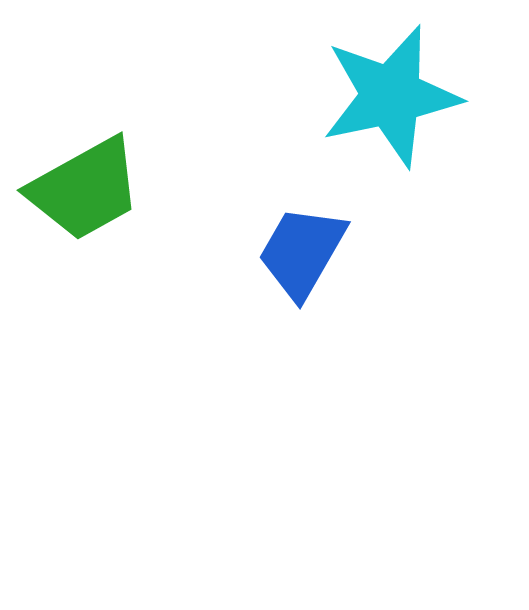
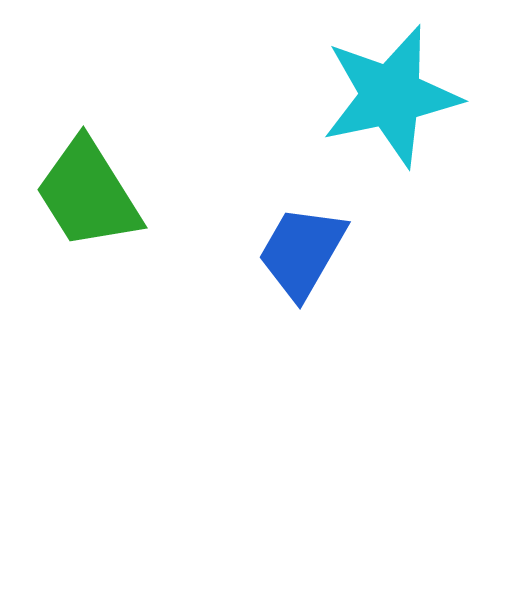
green trapezoid: moved 3 px right, 5 px down; rotated 87 degrees clockwise
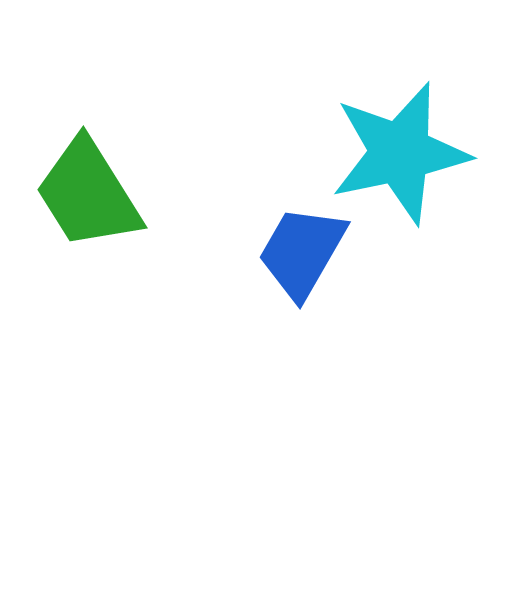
cyan star: moved 9 px right, 57 px down
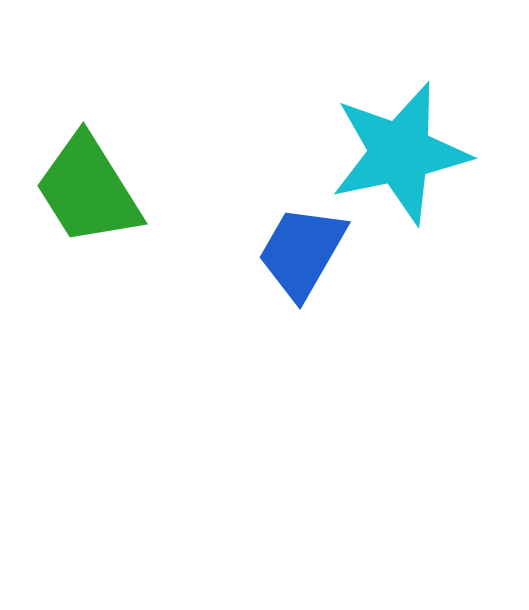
green trapezoid: moved 4 px up
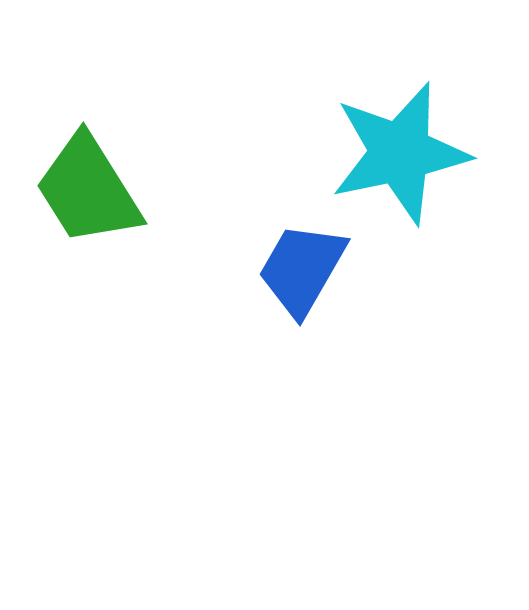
blue trapezoid: moved 17 px down
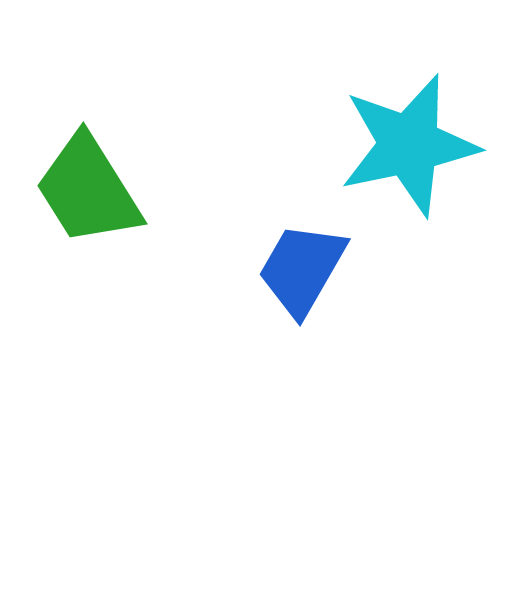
cyan star: moved 9 px right, 8 px up
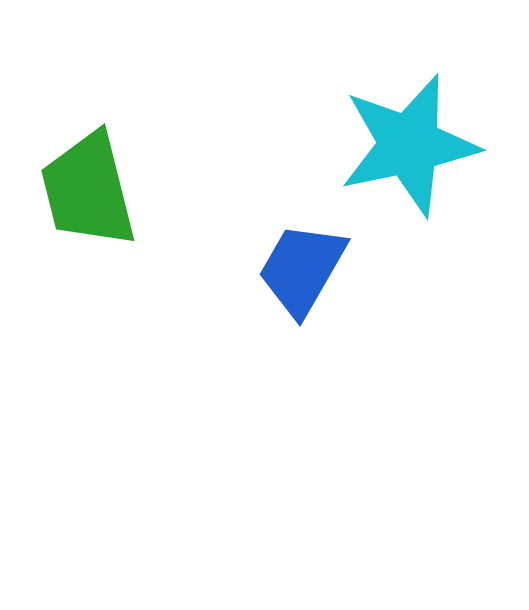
green trapezoid: rotated 18 degrees clockwise
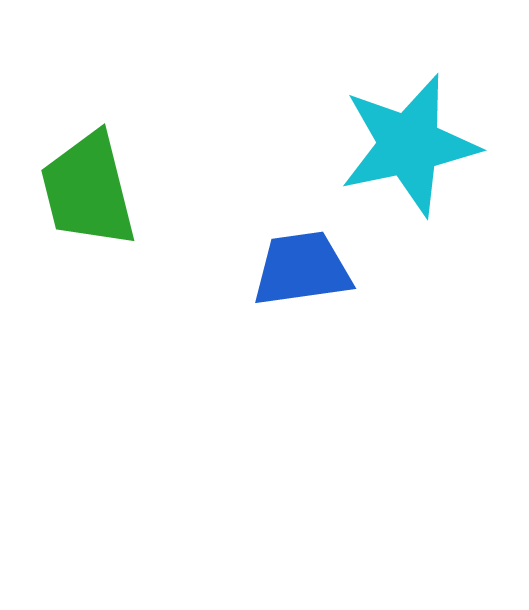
blue trapezoid: rotated 52 degrees clockwise
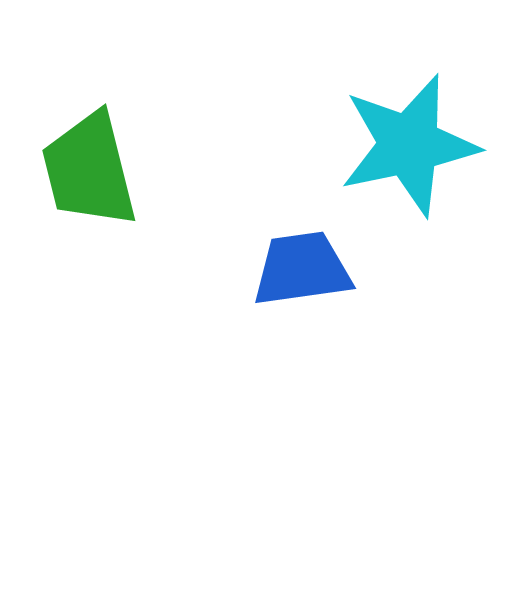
green trapezoid: moved 1 px right, 20 px up
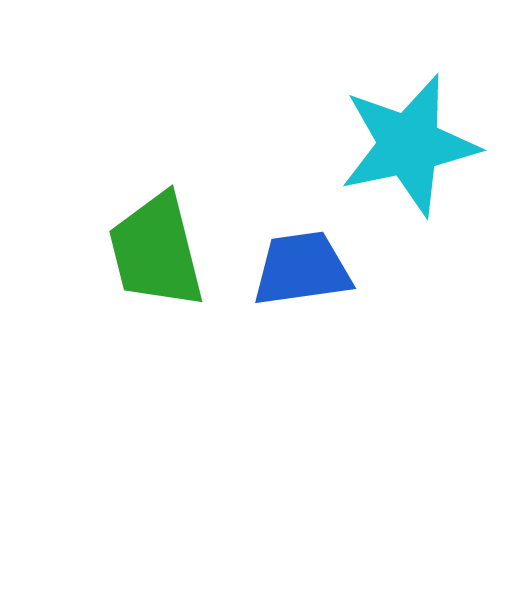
green trapezoid: moved 67 px right, 81 px down
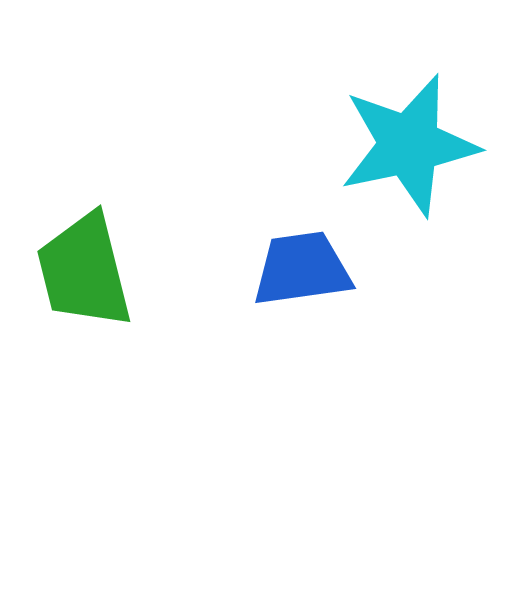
green trapezoid: moved 72 px left, 20 px down
